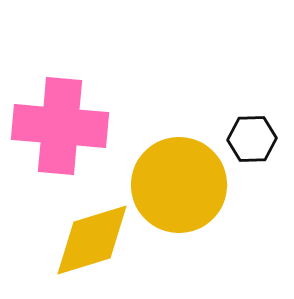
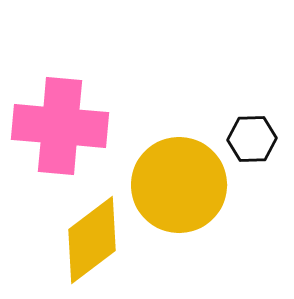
yellow diamond: rotated 20 degrees counterclockwise
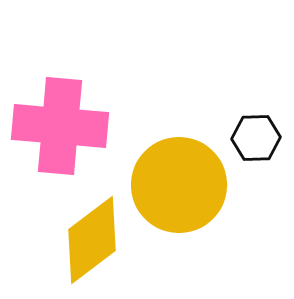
black hexagon: moved 4 px right, 1 px up
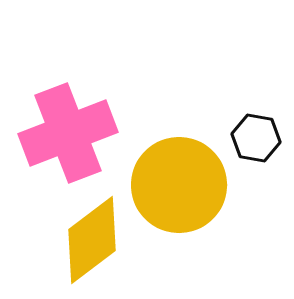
pink cross: moved 8 px right, 7 px down; rotated 26 degrees counterclockwise
black hexagon: rotated 12 degrees clockwise
